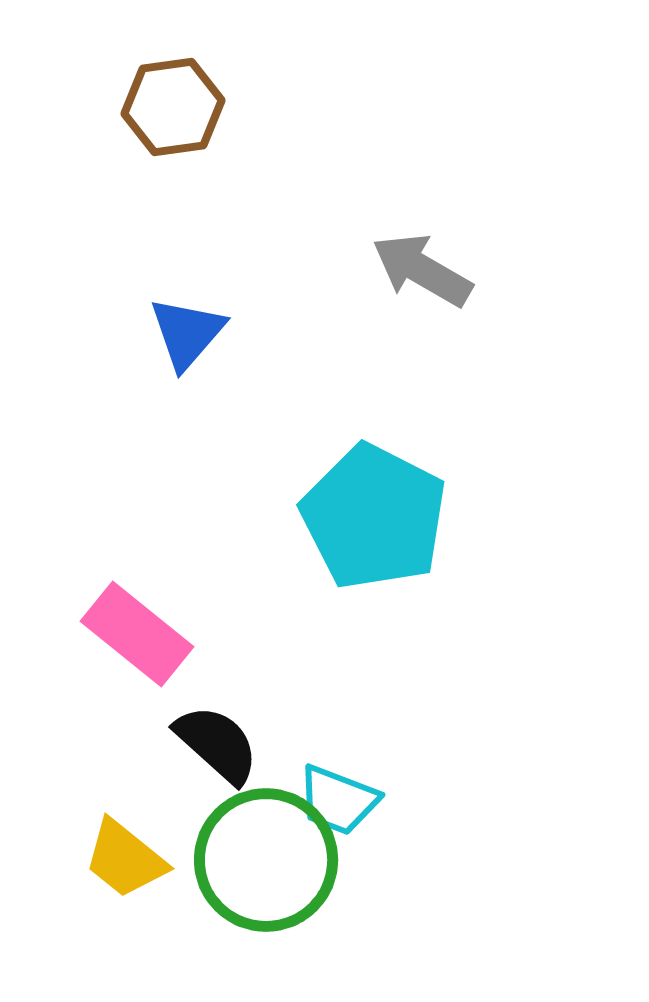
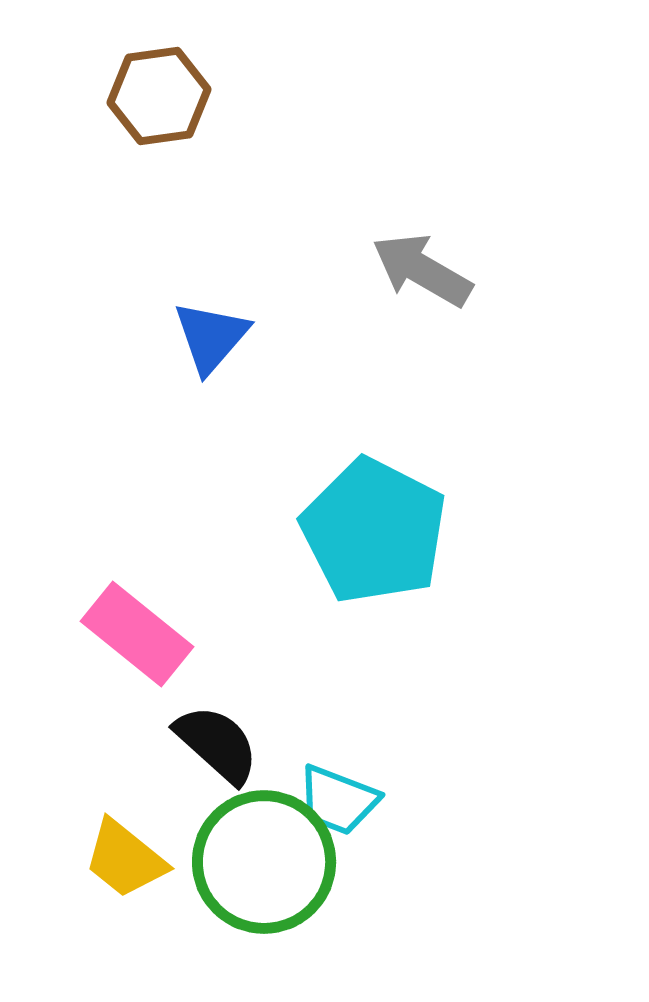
brown hexagon: moved 14 px left, 11 px up
blue triangle: moved 24 px right, 4 px down
cyan pentagon: moved 14 px down
green circle: moved 2 px left, 2 px down
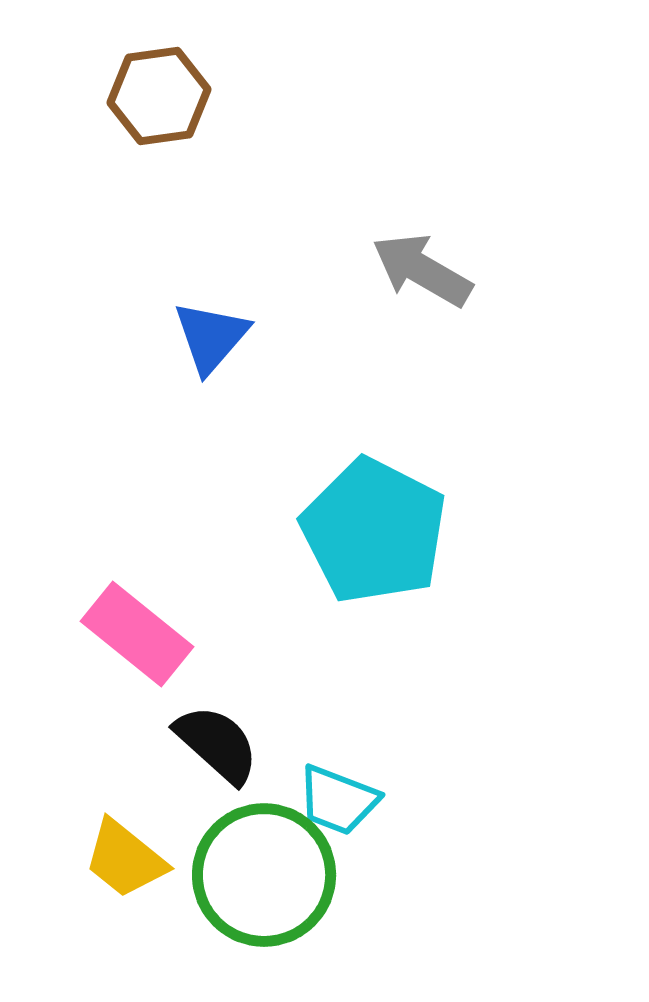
green circle: moved 13 px down
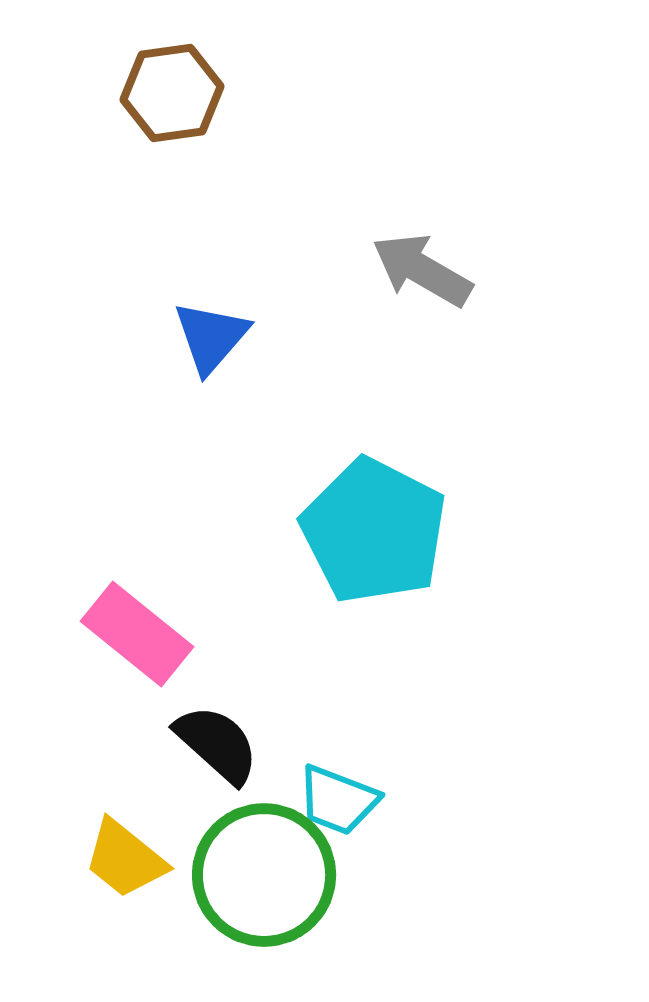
brown hexagon: moved 13 px right, 3 px up
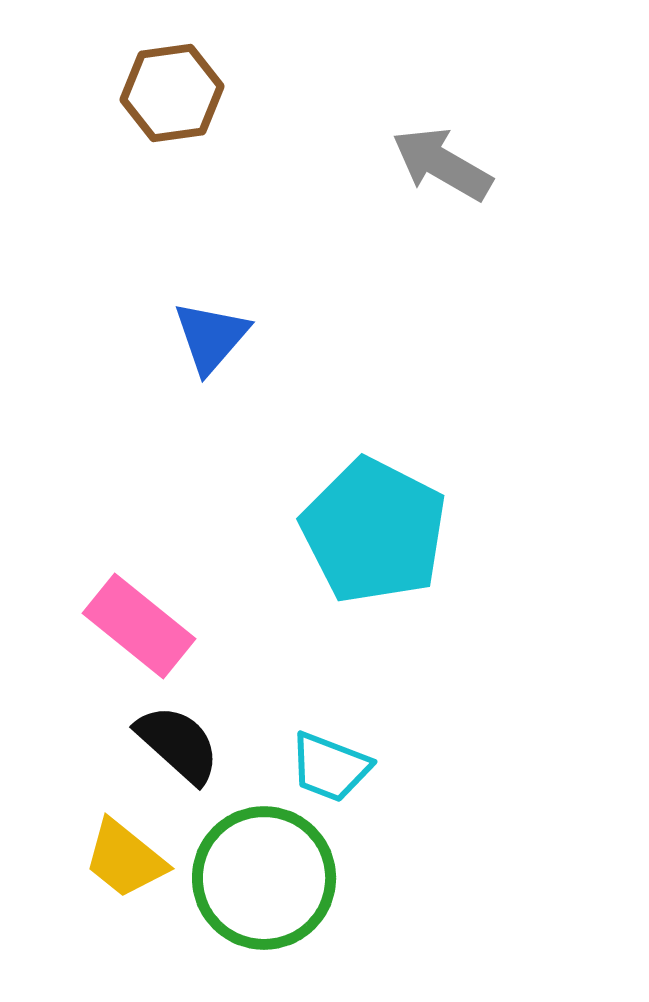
gray arrow: moved 20 px right, 106 px up
pink rectangle: moved 2 px right, 8 px up
black semicircle: moved 39 px left
cyan trapezoid: moved 8 px left, 33 px up
green circle: moved 3 px down
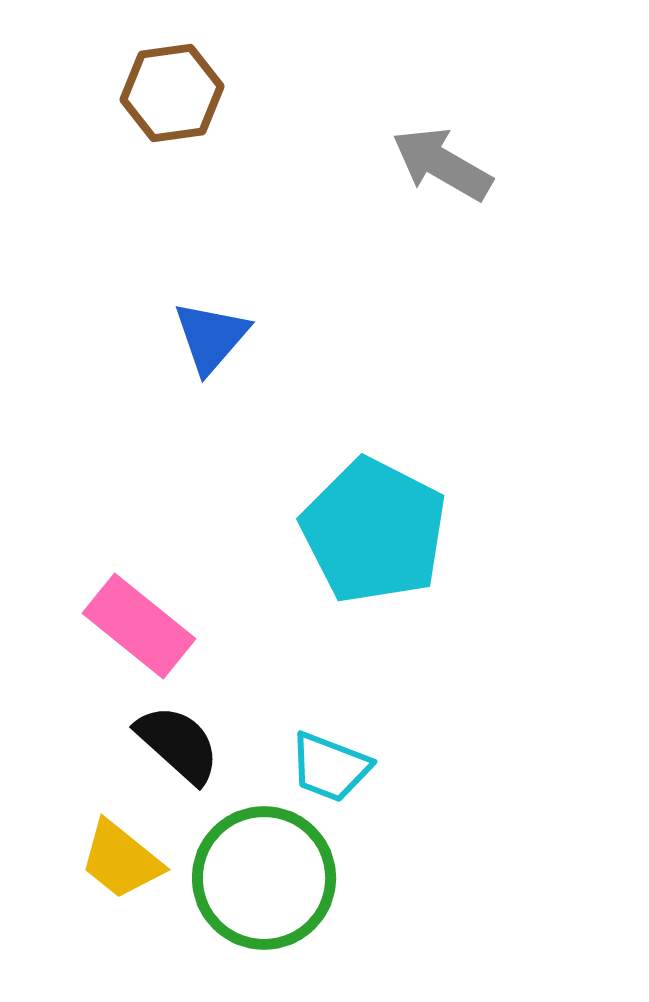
yellow trapezoid: moved 4 px left, 1 px down
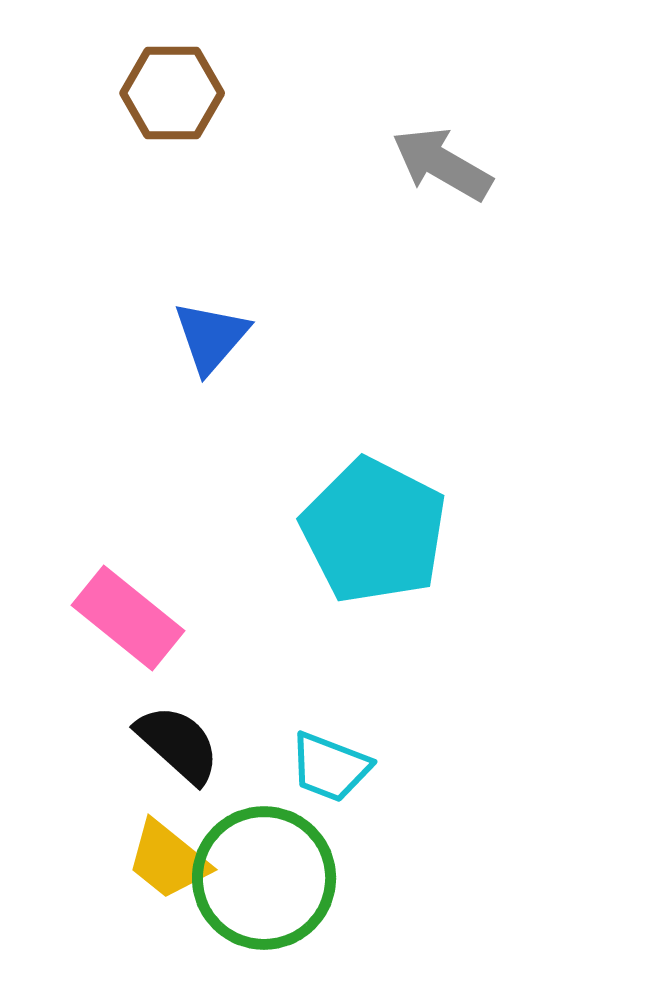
brown hexagon: rotated 8 degrees clockwise
pink rectangle: moved 11 px left, 8 px up
yellow trapezoid: moved 47 px right
